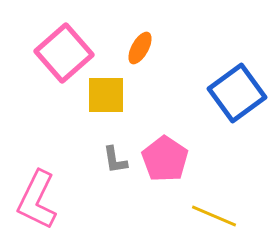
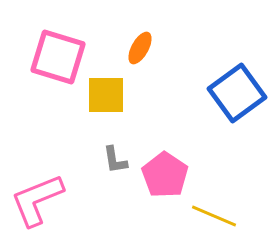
pink square: moved 6 px left, 4 px down; rotated 32 degrees counterclockwise
pink pentagon: moved 16 px down
pink L-shape: rotated 42 degrees clockwise
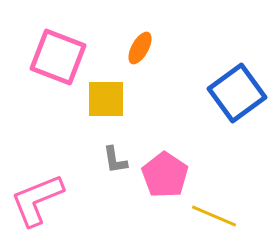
pink square: rotated 4 degrees clockwise
yellow square: moved 4 px down
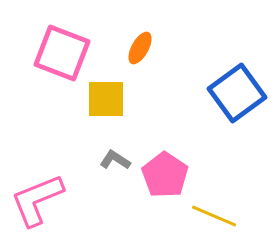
pink square: moved 4 px right, 4 px up
gray L-shape: rotated 132 degrees clockwise
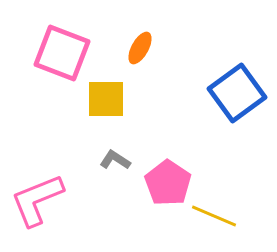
pink pentagon: moved 3 px right, 8 px down
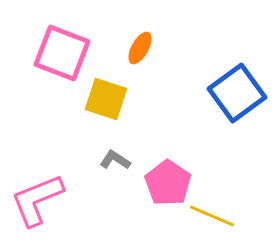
yellow square: rotated 18 degrees clockwise
yellow line: moved 2 px left
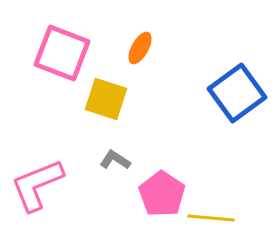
pink pentagon: moved 6 px left, 11 px down
pink L-shape: moved 15 px up
yellow line: moved 1 px left, 2 px down; rotated 18 degrees counterclockwise
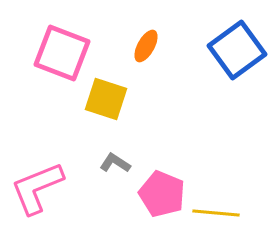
orange ellipse: moved 6 px right, 2 px up
blue square: moved 43 px up
gray L-shape: moved 3 px down
pink L-shape: moved 3 px down
pink pentagon: rotated 12 degrees counterclockwise
yellow line: moved 5 px right, 5 px up
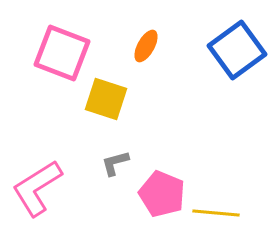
gray L-shape: rotated 48 degrees counterclockwise
pink L-shape: rotated 10 degrees counterclockwise
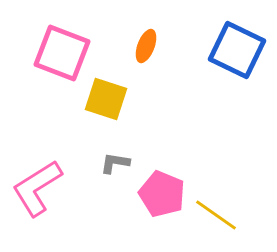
orange ellipse: rotated 8 degrees counterclockwise
blue square: rotated 28 degrees counterclockwise
gray L-shape: rotated 24 degrees clockwise
yellow line: moved 2 px down; rotated 30 degrees clockwise
